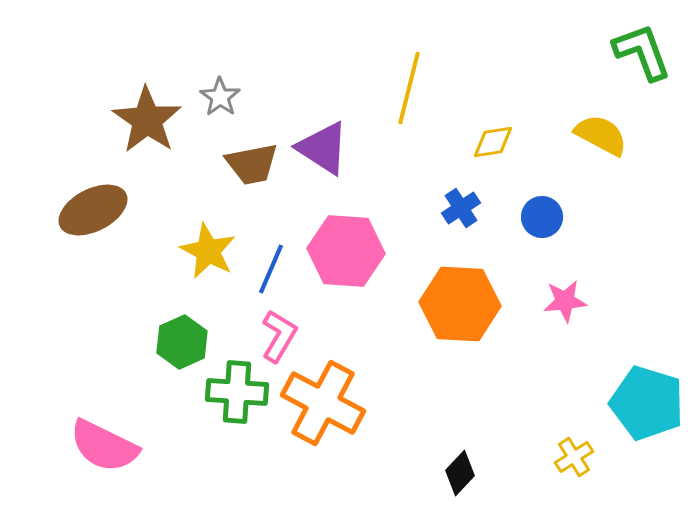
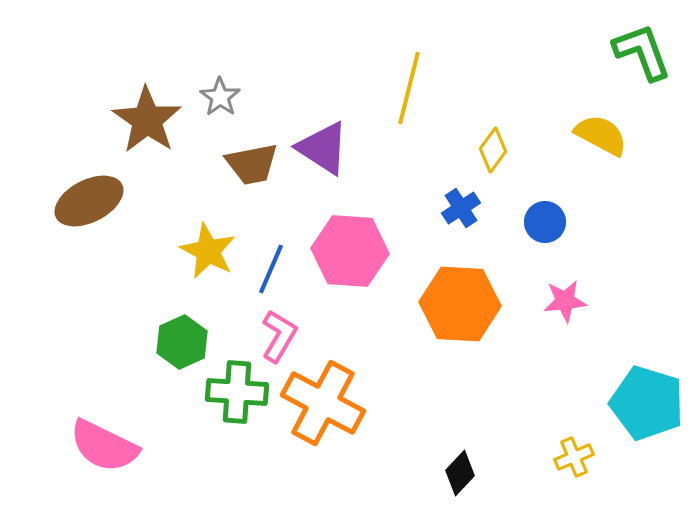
yellow diamond: moved 8 px down; rotated 45 degrees counterclockwise
brown ellipse: moved 4 px left, 9 px up
blue circle: moved 3 px right, 5 px down
pink hexagon: moved 4 px right
yellow cross: rotated 9 degrees clockwise
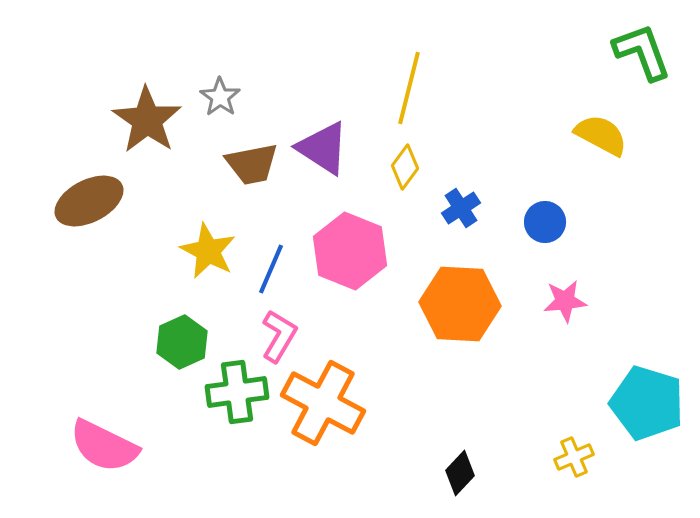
yellow diamond: moved 88 px left, 17 px down
pink hexagon: rotated 18 degrees clockwise
green cross: rotated 12 degrees counterclockwise
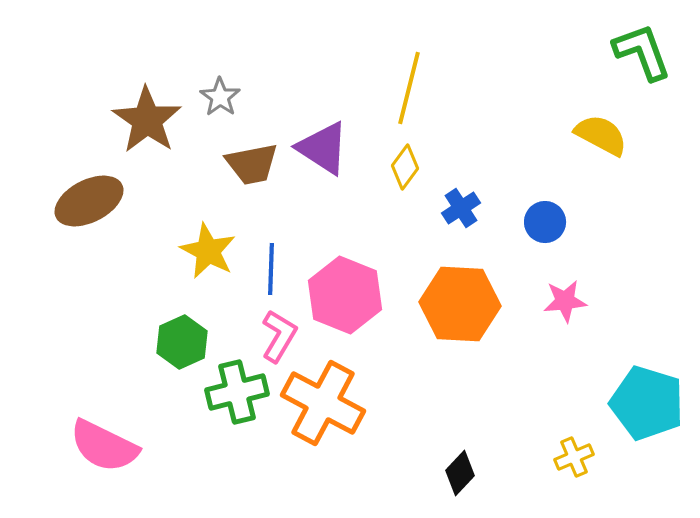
pink hexagon: moved 5 px left, 44 px down
blue line: rotated 21 degrees counterclockwise
green cross: rotated 6 degrees counterclockwise
